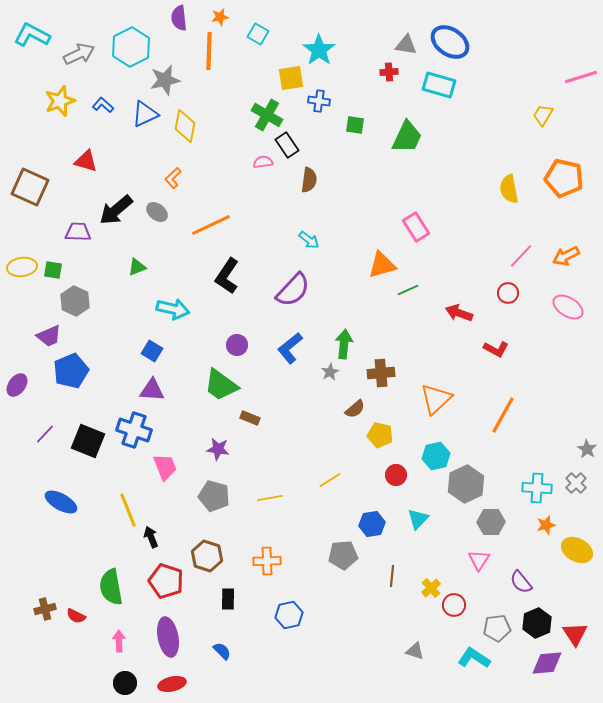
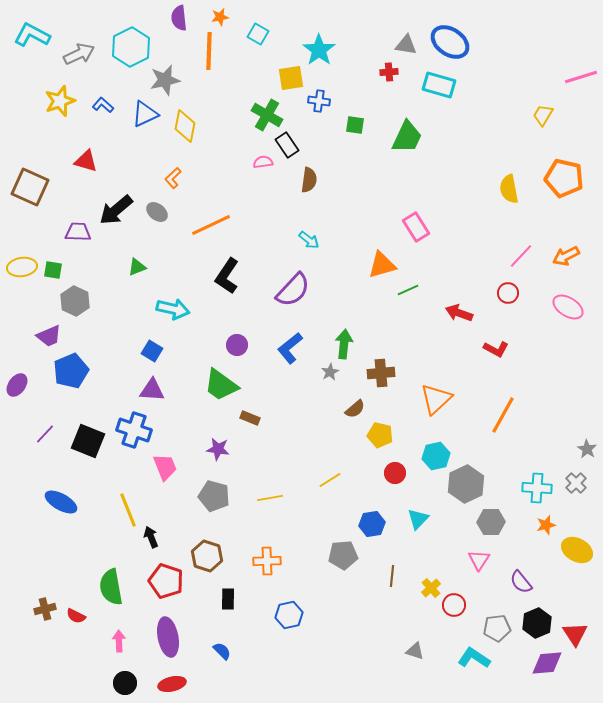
red circle at (396, 475): moved 1 px left, 2 px up
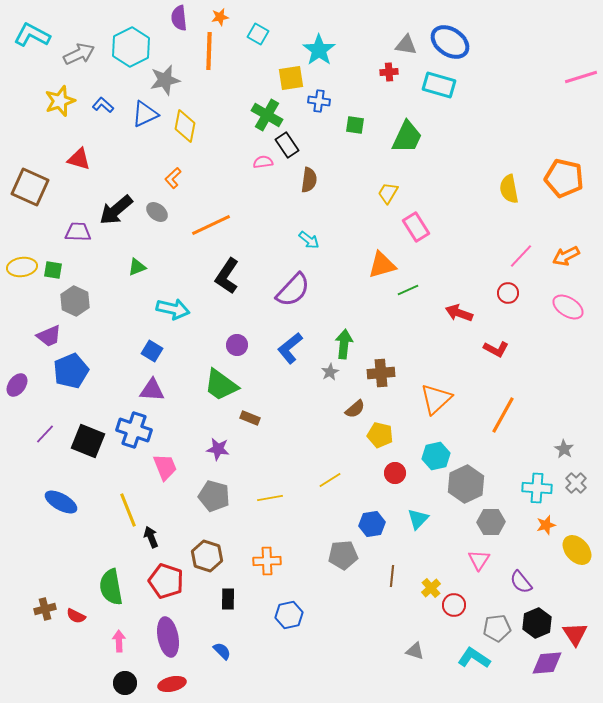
yellow trapezoid at (543, 115): moved 155 px left, 78 px down
red triangle at (86, 161): moved 7 px left, 2 px up
gray star at (587, 449): moved 23 px left
yellow ellipse at (577, 550): rotated 20 degrees clockwise
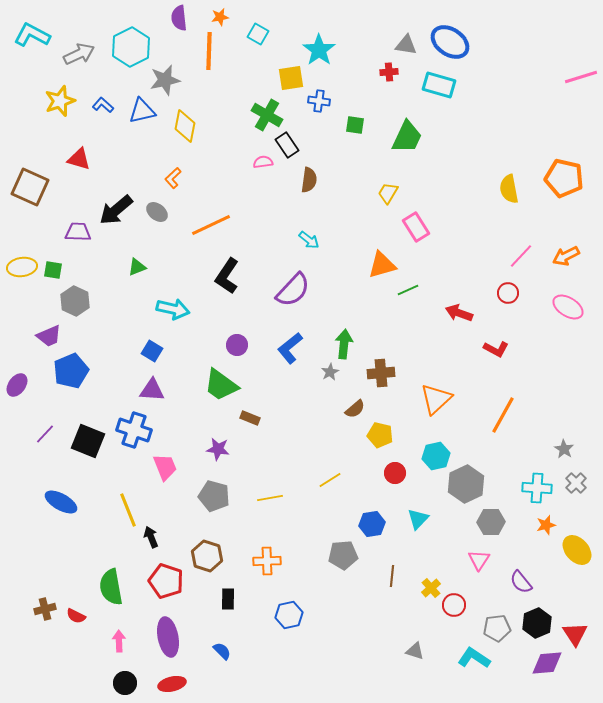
blue triangle at (145, 114): moved 3 px left, 3 px up; rotated 12 degrees clockwise
